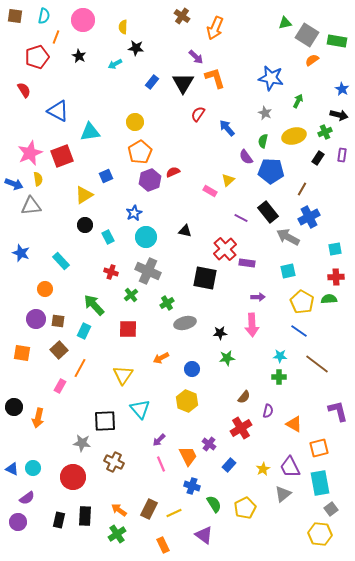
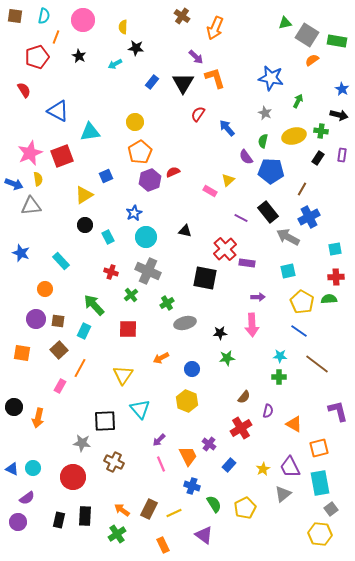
green cross at (325, 132): moved 4 px left, 1 px up; rotated 32 degrees clockwise
orange arrow at (119, 510): moved 3 px right
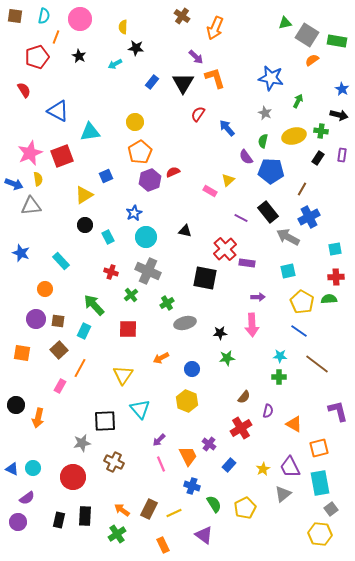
pink circle at (83, 20): moved 3 px left, 1 px up
black circle at (14, 407): moved 2 px right, 2 px up
gray star at (82, 443): rotated 18 degrees counterclockwise
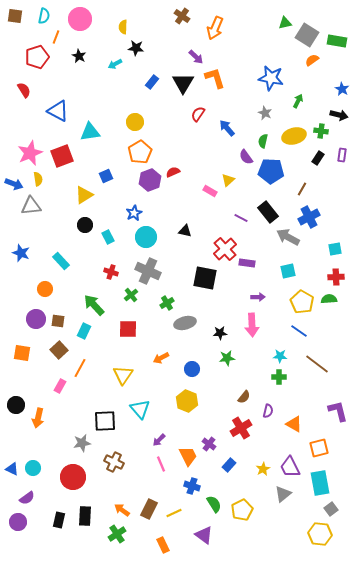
yellow pentagon at (245, 508): moved 3 px left, 2 px down
